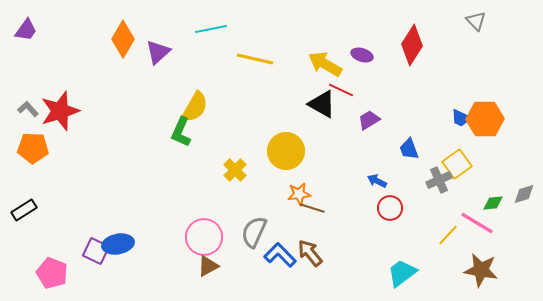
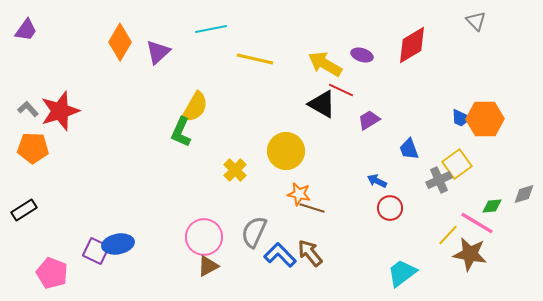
orange diamond at (123, 39): moved 3 px left, 3 px down
red diamond at (412, 45): rotated 27 degrees clockwise
orange star at (299, 194): rotated 20 degrees clockwise
green diamond at (493, 203): moved 1 px left, 3 px down
brown star at (481, 270): moved 11 px left, 16 px up
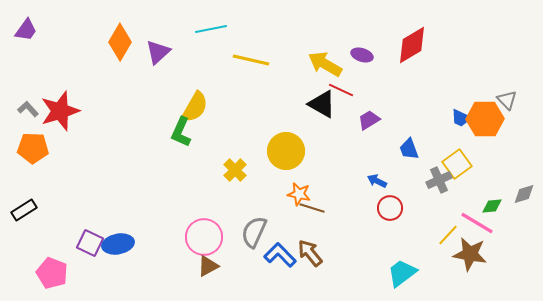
gray triangle at (476, 21): moved 31 px right, 79 px down
yellow line at (255, 59): moved 4 px left, 1 px down
purple square at (96, 251): moved 6 px left, 8 px up
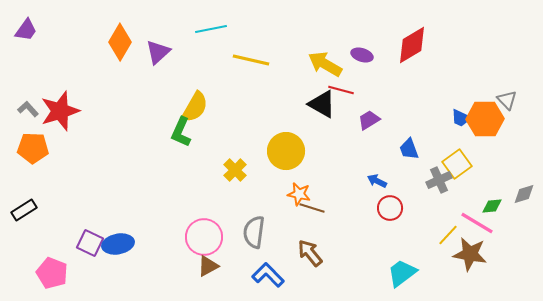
red line at (341, 90): rotated 10 degrees counterclockwise
gray semicircle at (254, 232): rotated 16 degrees counterclockwise
blue L-shape at (280, 255): moved 12 px left, 20 px down
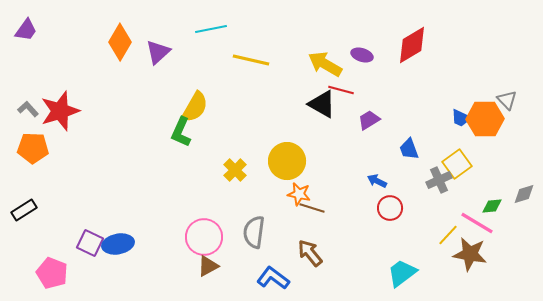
yellow circle at (286, 151): moved 1 px right, 10 px down
blue L-shape at (268, 275): moved 5 px right, 3 px down; rotated 8 degrees counterclockwise
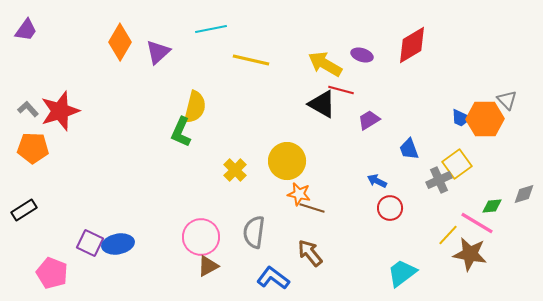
yellow semicircle at (195, 107): rotated 16 degrees counterclockwise
pink circle at (204, 237): moved 3 px left
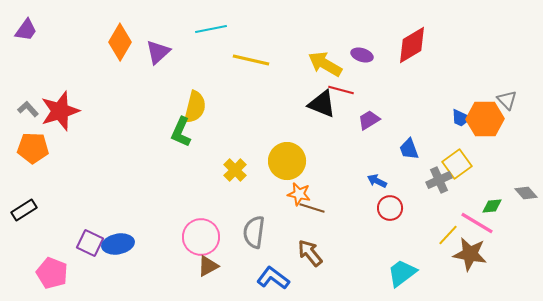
black triangle at (322, 104): rotated 8 degrees counterclockwise
gray diamond at (524, 194): moved 2 px right, 1 px up; rotated 65 degrees clockwise
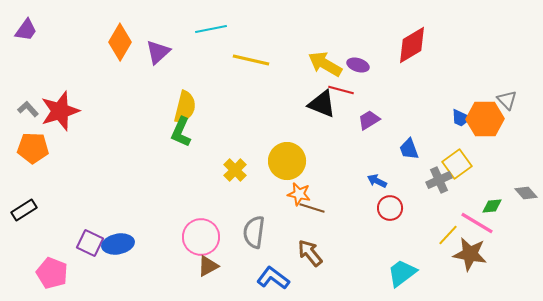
purple ellipse at (362, 55): moved 4 px left, 10 px down
yellow semicircle at (195, 107): moved 10 px left
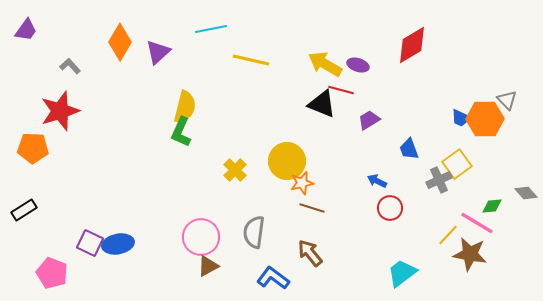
gray L-shape at (28, 109): moved 42 px right, 43 px up
orange star at (299, 194): moved 3 px right, 11 px up; rotated 25 degrees counterclockwise
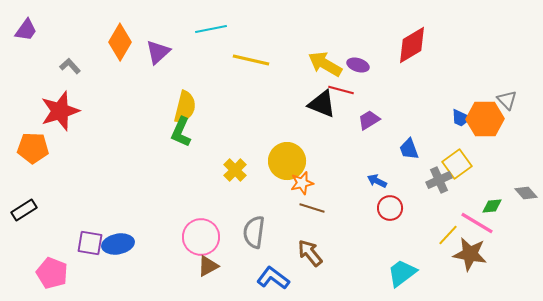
purple square at (90, 243): rotated 16 degrees counterclockwise
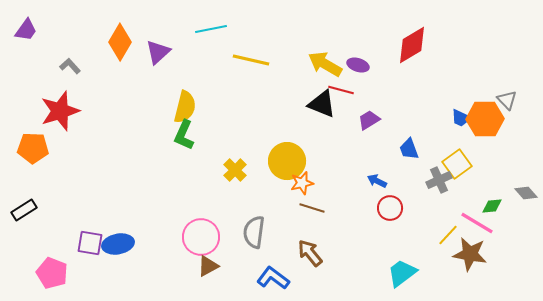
green L-shape at (181, 132): moved 3 px right, 3 px down
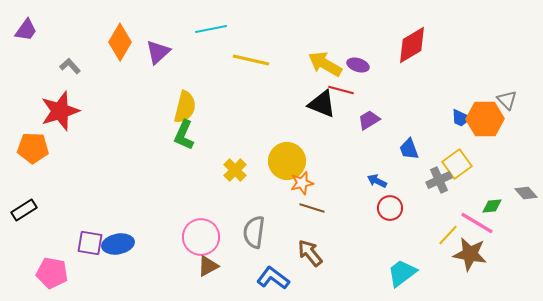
pink pentagon at (52, 273): rotated 12 degrees counterclockwise
